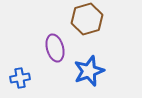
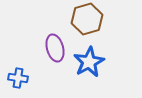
blue star: moved 9 px up; rotated 8 degrees counterclockwise
blue cross: moved 2 px left; rotated 18 degrees clockwise
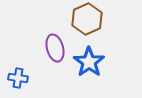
brown hexagon: rotated 8 degrees counterclockwise
blue star: rotated 8 degrees counterclockwise
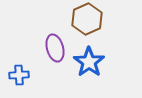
blue cross: moved 1 px right, 3 px up; rotated 12 degrees counterclockwise
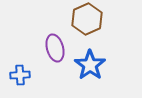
blue star: moved 1 px right, 3 px down
blue cross: moved 1 px right
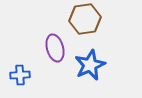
brown hexagon: moved 2 px left; rotated 16 degrees clockwise
blue star: rotated 12 degrees clockwise
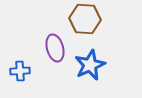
brown hexagon: rotated 12 degrees clockwise
blue cross: moved 4 px up
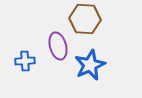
purple ellipse: moved 3 px right, 2 px up
blue cross: moved 5 px right, 10 px up
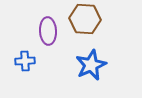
purple ellipse: moved 10 px left, 15 px up; rotated 12 degrees clockwise
blue star: moved 1 px right
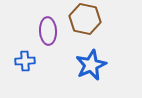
brown hexagon: rotated 8 degrees clockwise
